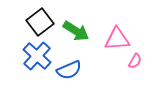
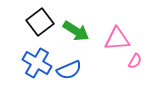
blue cross: moved 7 px down; rotated 12 degrees counterclockwise
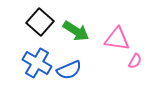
black square: rotated 12 degrees counterclockwise
pink triangle: rotated 12 degrees clockwise
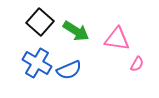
pink semicircle: moved 2 px right, 3 px down
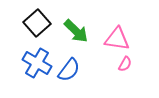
black square: moved 3 px left, 1 px down; rotated 8 degrees clockwise
green arrow: rotated 12 degrees clockwise
pink semicircle: moved 12 px left
blue semicircle: rotated 30 degrees counterclockwise
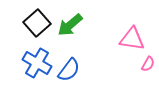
green arrow: moved 6 px left, 6 px up; rotated 96 degrees clockwise
pink triangle: moved 15 px right
pink semicircle: moved 23 px right
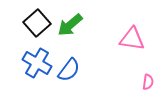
pink semicircle: moved 18 px down; rotated 21 degrees counterclockwise
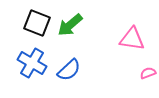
black square: rotated 28 degrees counterclockwise
blue cross: moved 5 px left
blue semicircle: rotated 10 degrees clockwise
pink semicircle: moved 9 px up; rotated 119 degrees counterclockwise
